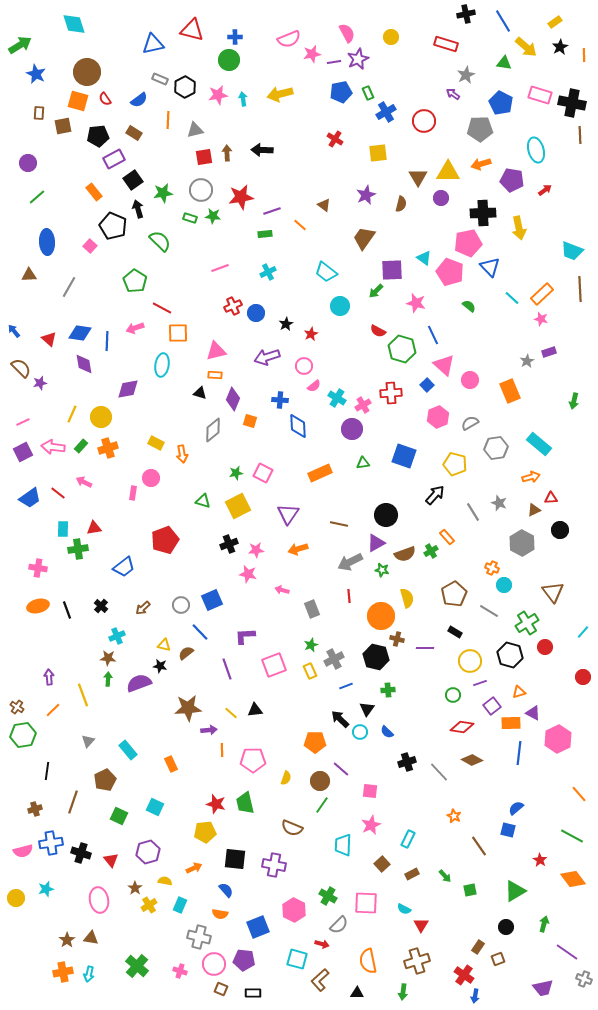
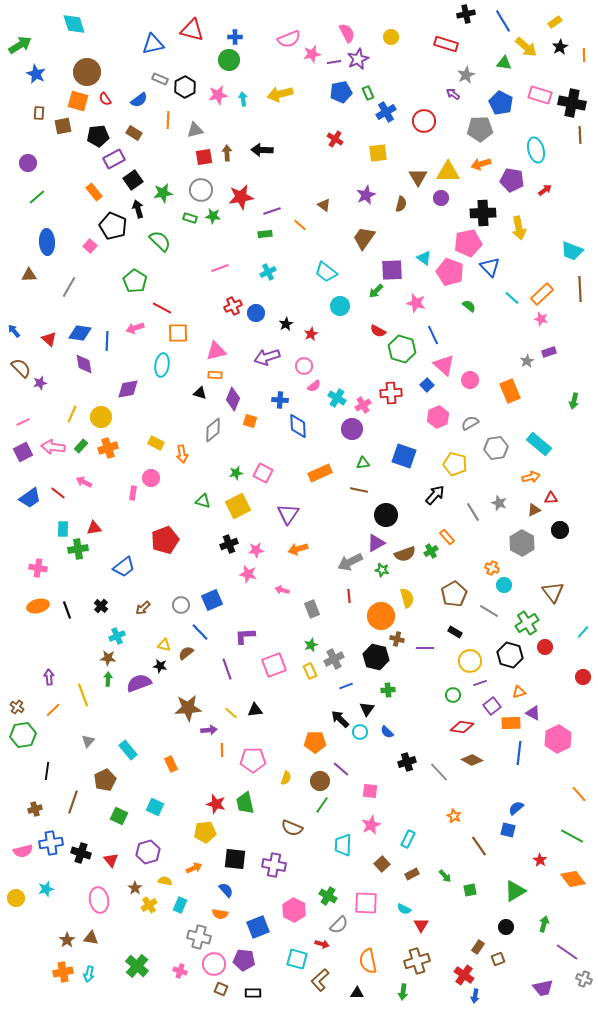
brown line at (339, 524): moved 20 px right, 34 px up
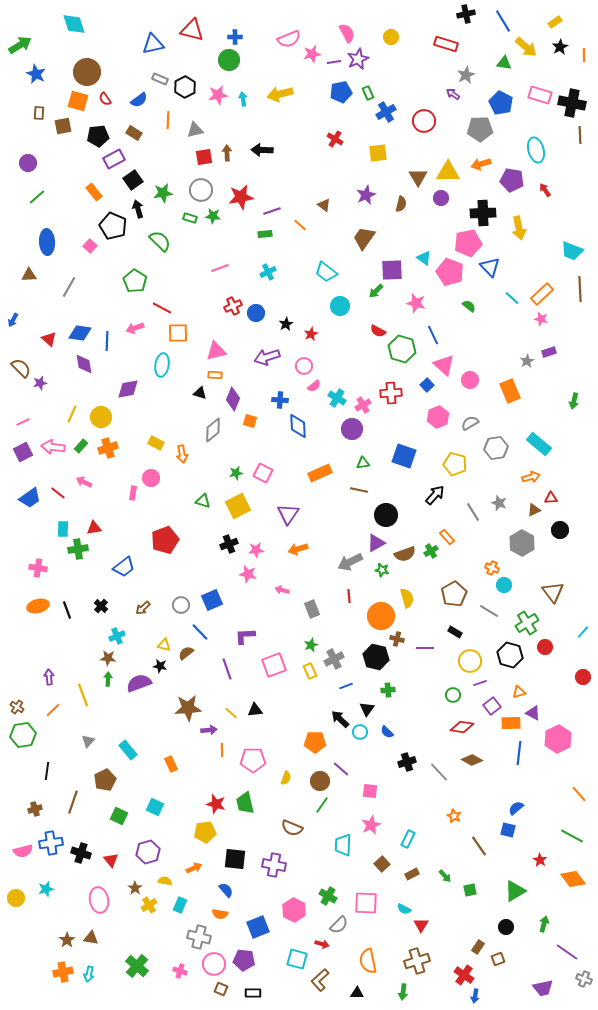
red arrow at (545, 190): rotated 88 degrees counterclockwise
blue arrow at (14, 331): moved 1 px left, 11 px up; rotated 112 degrees counterclockwise
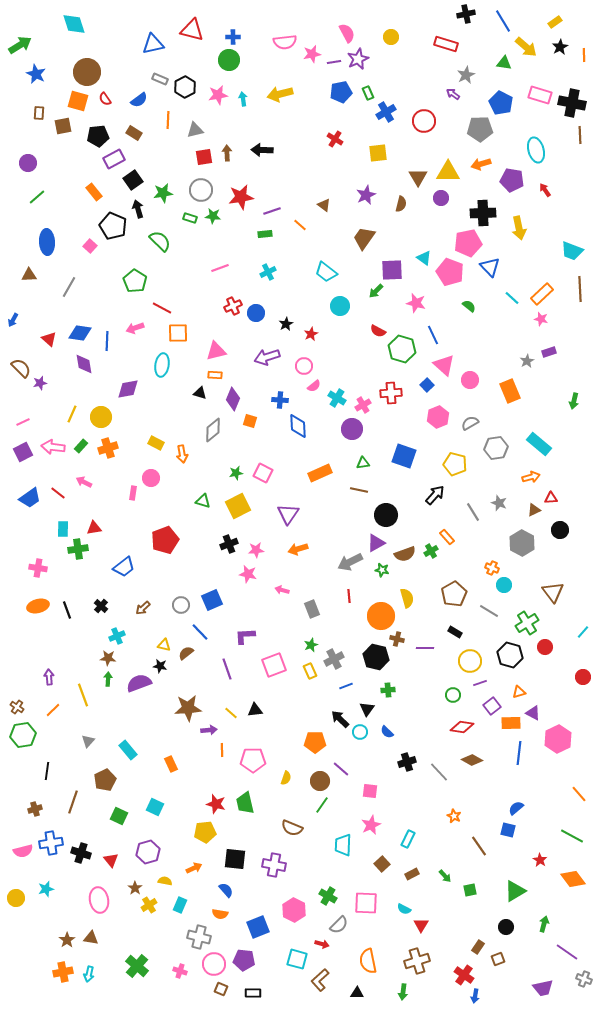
blue cross at (235, 37): moved 2 px left
pink semicircle at (289, 39): moved 4 px left, 3 px down; rotated 15 degrees clockwise
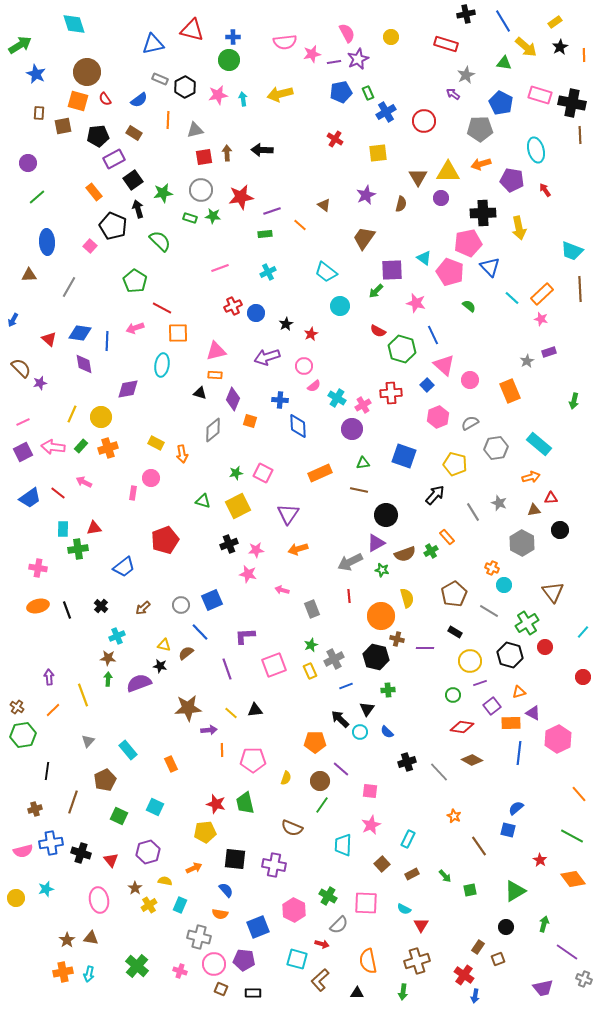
brown triangle at (534, 510): rotated 16 degrees clockwise
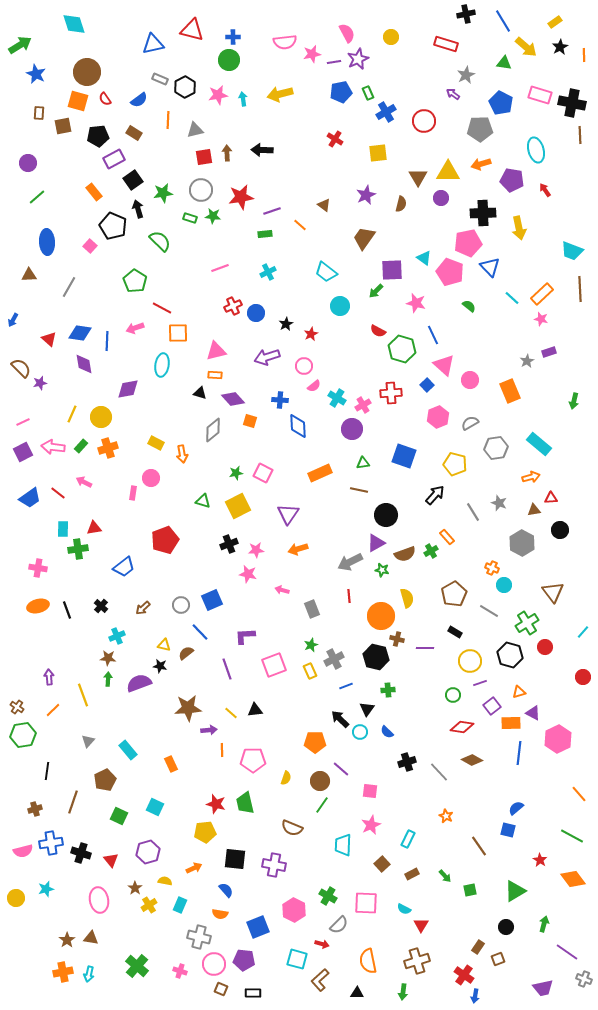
purple diamond at (233, 399): rotated 65 degrees counterclockwise
orange star at (454, 816): moved 8 px left
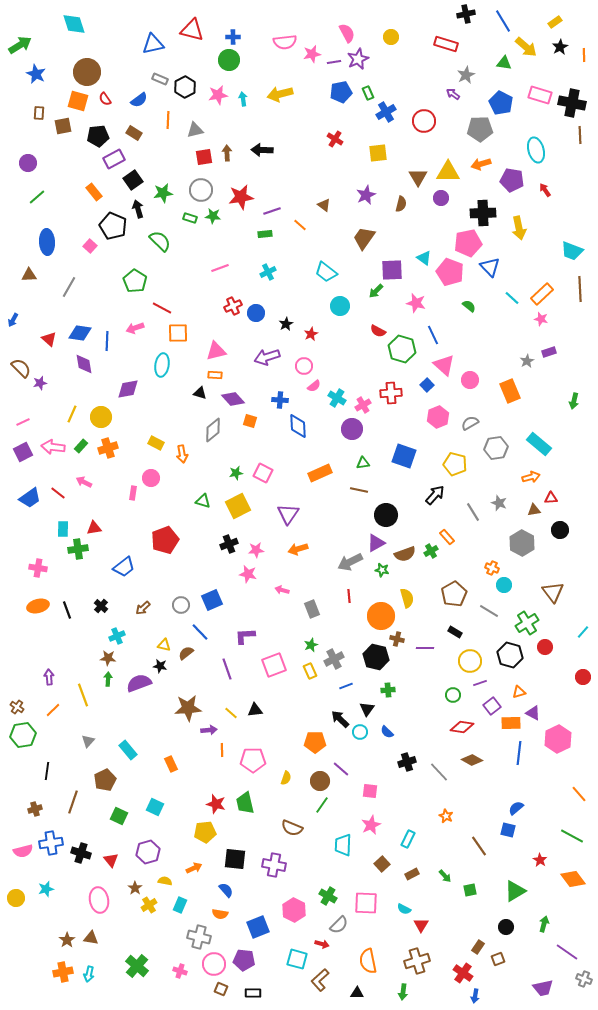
red cross at (464, 975): moved 1 px left, 2 px up
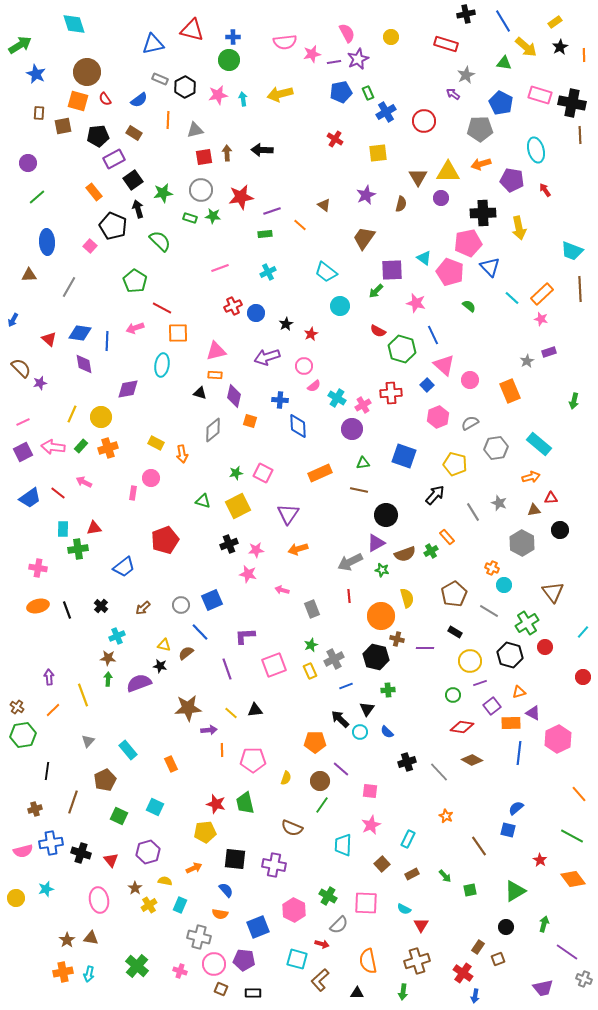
purple diamond at (233, 399): moved 1 px right, 3 px up; rotated 55 degrees clockwise
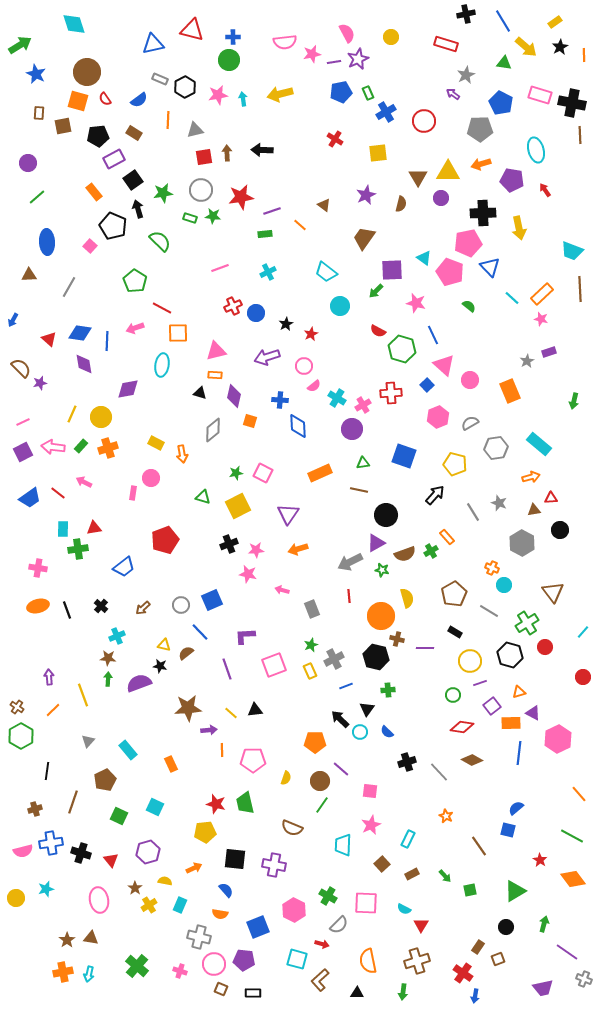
green triangle at (203, 501): moved 4 px up
green hexagon at (23, 735): moved 2 px left, 1 px down; rotated 20 degrees counterclockwise
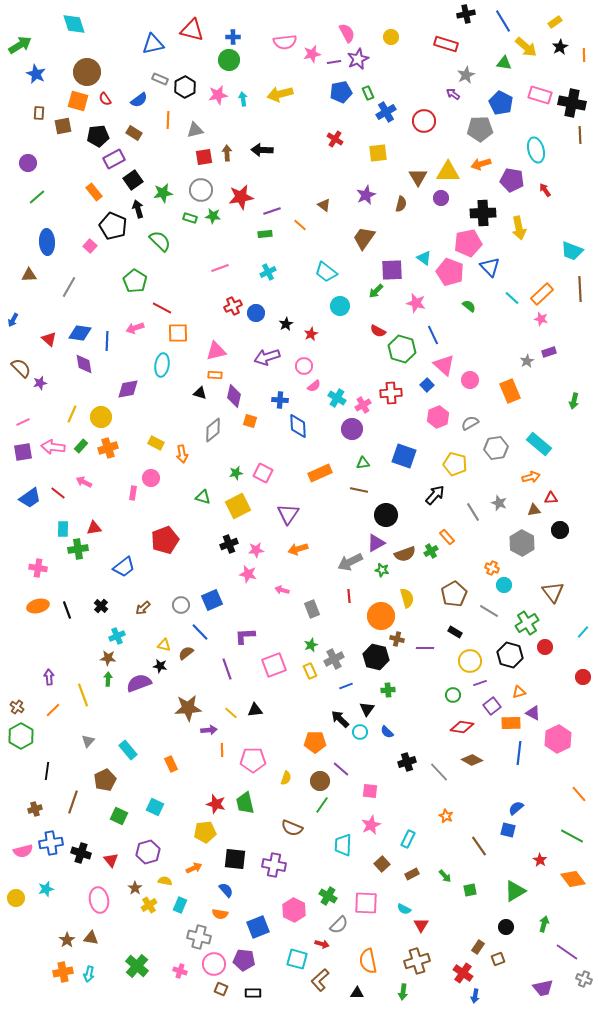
purple square at (23, 452): rotated 18 degrees clockwise
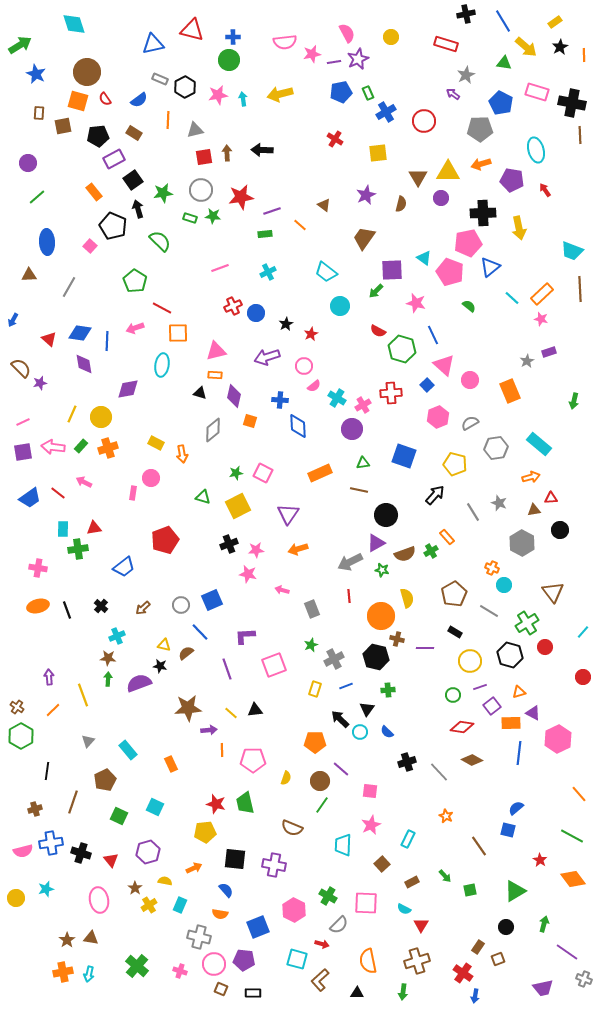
pink rectangle at (540, 95): moved 3 px left, 3 px up
blue triangle at (490, 267): rotated 35 degrees clockwise
yellow rectangle at (310, 671): moved 5 px right, 18 px down; rotated 42 degrees clockwise
purple line at (480, 683): moved 4 px down
brown rectangle at (412, 874): moved 8 px down
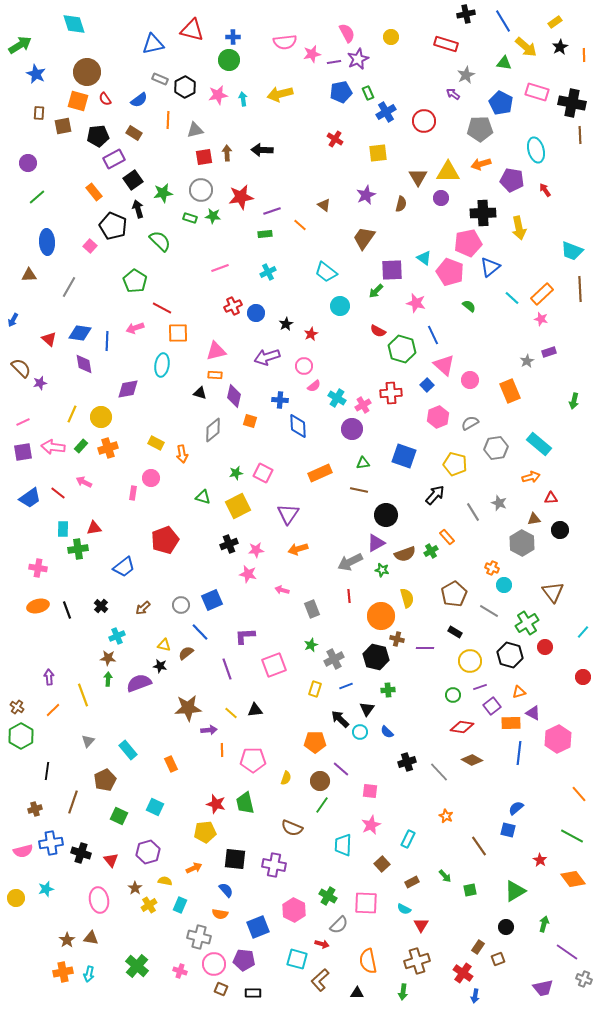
brown triangle at (534, 510): moved 9 px down
